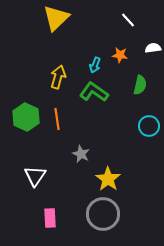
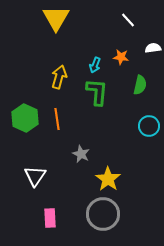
yellow triangle: rotated 16 degrees counterclockwise
orange star: moved 1 px right, 2 px down
yellow arrow: moved 1 px right
green L-shape: moved 3 px right; rotated 60 degrees clockwise
green hexagon: moved 1 px left, 1 px down
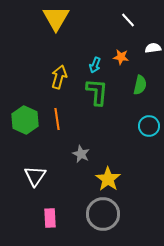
green hexagon: moved 2 px down
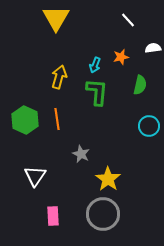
orange star: rotated 21 degrees counterclockwise
pink rectangle: moved 3 px right, 2 px up
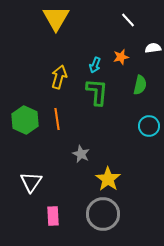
white triangle: moved 4 px left, 6 px down
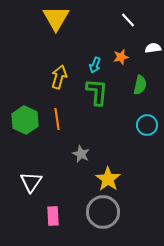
cyan circle: moved 2 px left, 1 px up
gray circle: moved 2 px up
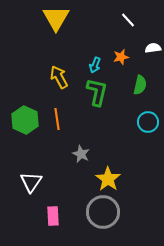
yellow arrow: rotated 45 degrees counterclockwise
green L-shape: rotated 8 degrees clockwise
cyan circle: moved 1 px right, 3 px up
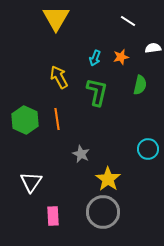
white line: moved 1 px down; rotated 14 degrees counterclockwise
cyan arrow: moved 7 px up
cyan circle: moved 27 px down
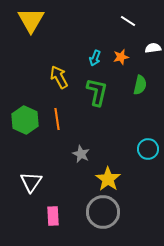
yellow triangle: moved 25 px left, 2 px down
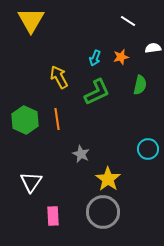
green L-shape: rotated 52 degrees clockwise
